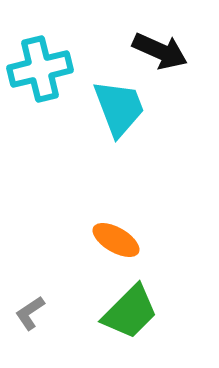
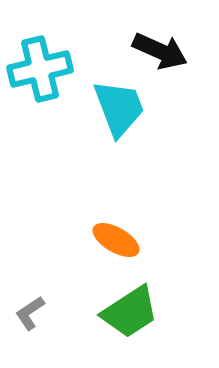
green trapezoid: rotated 12 degrees clockwise
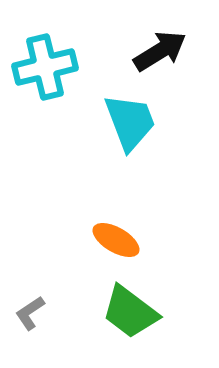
black arrow: rotated 56 degrees counterclockwise
cyan cross: moved 5 px right, 2 px up
cyan trapezoid: moved 11 px right, 14 px down
green trapezoid: rotated 70 degrees clockwise
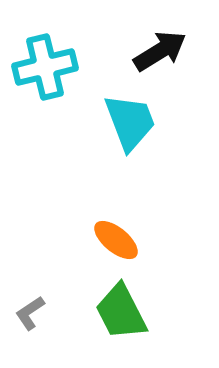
orange ellipse: rotated 9 degrees clockwise
green trapezoid: moved 9 px left; rotated 26 degrees clockwise
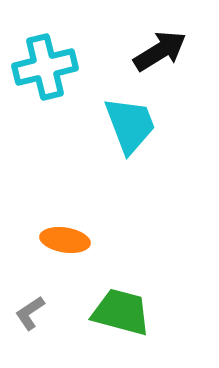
cyan trapezoid: moved 3 px down
orange ellipse: moved 51 px left; rotated 30 degrees counterclockwise
green trapezoid: rotated 132 degrees clockwise
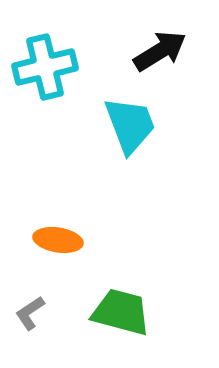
orange ellipse: moved 7 px left
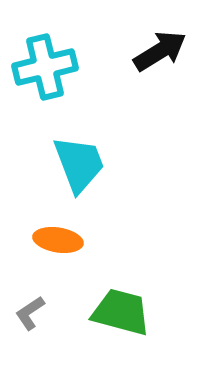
cyan trapezoid: moved 51 px left, 39 px down
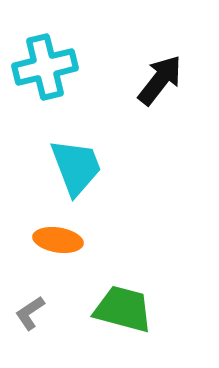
black arrow: moved 29 px down; rotated 20 degrees counterclockwise
cyan trapezoid: moved 3 px left, 3 px down
green trapezoid: moved 2 px right, 3 px up
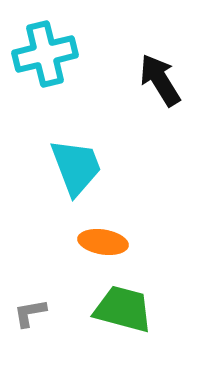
cyan cross: moved 13 px up
black arrow: rotated 70 degrees counterclockwise
orange ellipse: moved 45 px right, 2 px down
gray L-shape: rotated 24 degrees clockwise
